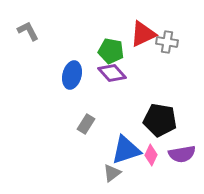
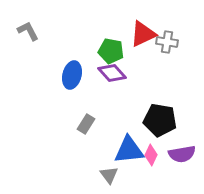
blue triangle: moved 3 px right; rotated 12 degrees clockwise
gray triangle: moved 3 px left, 2 px down; rotated 30 degrees counterclockwise
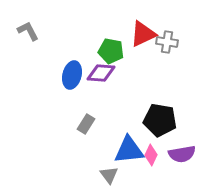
purple diamond: moved 11 px left; rotated 44 degrees counterclockwise
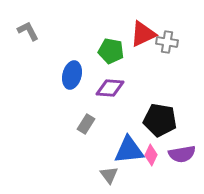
purple diamond: moved 9 px right, 15 px down
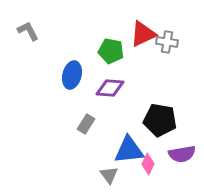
pink diamond: moved 3 px left, 9 px down
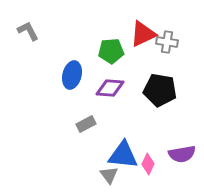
green pentagon: rotated 15 degrees counterclockwise
black pentagon: moved 30 px up
gray rectangle: rotated 30 degrees clockwise
blue triangle: moved 6 px left, 5 px down; rotated 12 degrees clockwise
